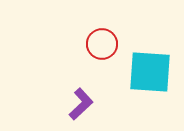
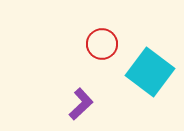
cyan square: rotated 33 degrees clockwise
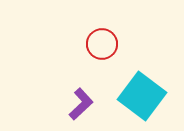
cyan square: moved 8 px left, 24 px down
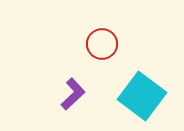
purple L-shape: moved 8 px left, 10 px up
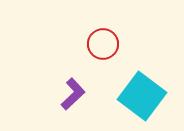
red circle: moved 1 px right
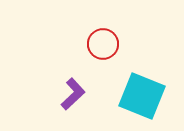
cyan square: rotated 15 degrees counterclockwise
